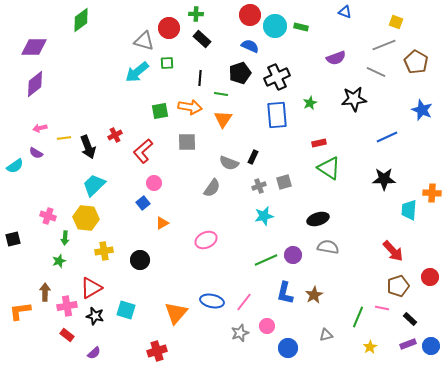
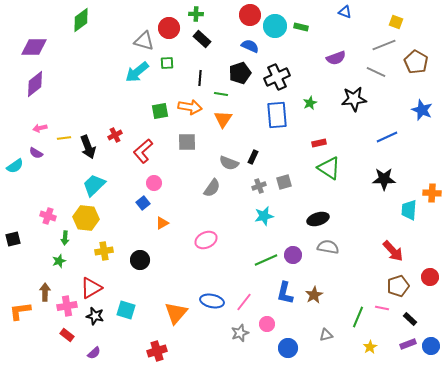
pink circle at (267, 326): moved 2 px up
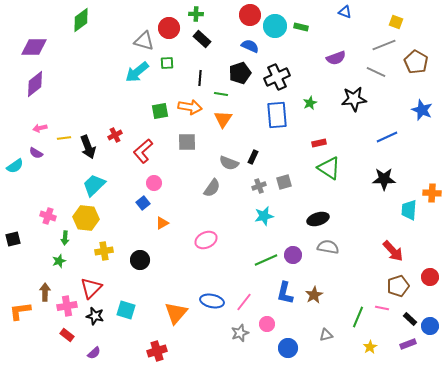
red triangle at (91, 288): rotated 15 degrees counterclockwise
blue circle at (431, 346): moved 1 px left, 20 px up
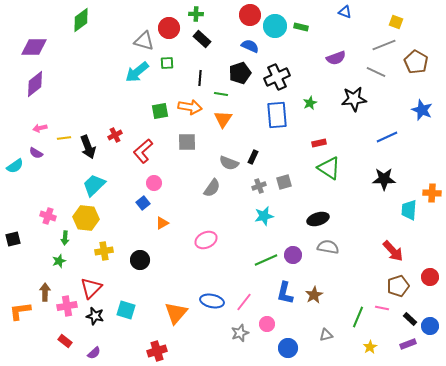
red rectangle at (67, 335): moved 2 px left, 6 px down
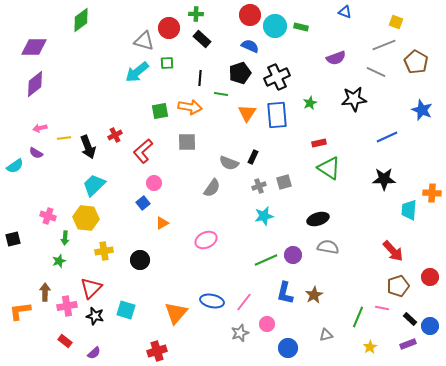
orange triangle at (223, 119): moved 24 px right, 6 px up
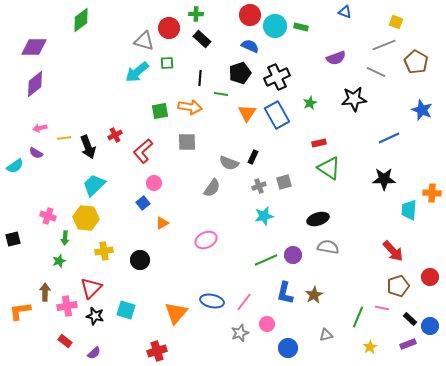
blue rectangle at (277, 115): rotated 24 degrees counterclockwise
blue line at (387, 137): moved 2 px right, 1 px down
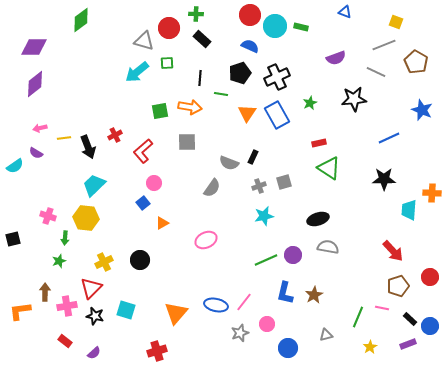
yellow cross at (104, 251): moved 11 px down; rotated 18 degrees counterclockwise
blue ellipse at (212, 301): moved 4 px right, 4 px down
